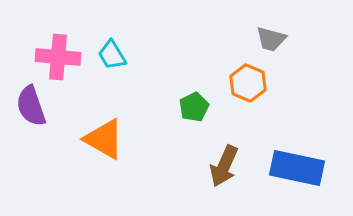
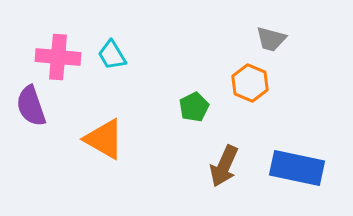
orange hexagon: moved 2 px right
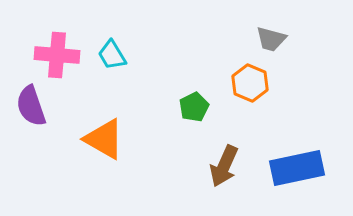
pink cross: moved 1 px left, 2 px up
blue rectangle: rotated 24 degrees counterclockwise
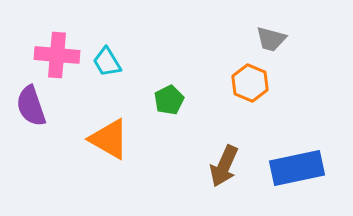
cyan trapezoid: moved 5 px left, 7 px down
green pentagon: moved 25 px left, 7 px up
orange triangle: moved 5 px right
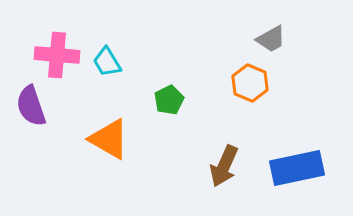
gray trapezoid: rotated 44 degrees counterclockwise
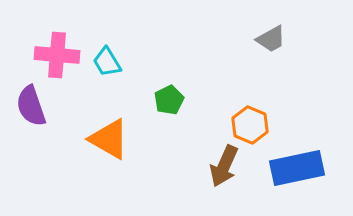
orange hexagon: moved 42 px down
